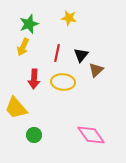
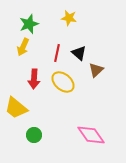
black triangle: moved 2 px left, 2 px up; rotated 28 degrees counterclockwise
yellow ellipse: rotated 35 degrees clockwise
yellow trapezoid: rotated 10 degrees counterclockwise
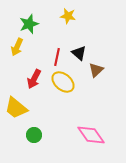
yellow star: moved 1 px left, 2 px up
yellow arrow: moved 6 px left
red line: moved 4 px down
red arrow: rotated 24 degrees clockwise
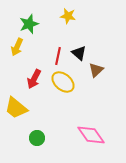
red line: moved 1 px right, 1 px up
green circle: moved 3 px right, 3 px down
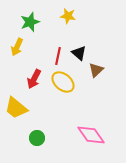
green star: moved 1 px right, 2 px up
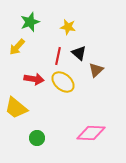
yellow star: moved 11 px down
yellow arrow: rotated 18 degrees clockwise
red arrow: rotated 108 degrees counterclockwise
pink diamond: moved 2 px up; rotated 52 degrees counterclockwise
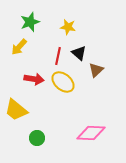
yellow arrow: moved 2 px right
yellow trapezoid: moved 2 px down
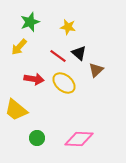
red line: rotated 66 degrees counterclockwise
yellow ellipse: moved 1 px right, 1 px down
pink diamond: moved 12 px left, 6 px down
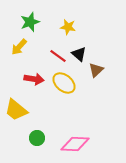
black triangle: moved 1 px down
pink diamond: moved 4 px left, 5 px down
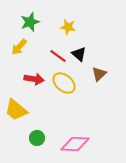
brown triangle: moved 3 px right, 4 px down
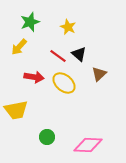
yellow star: rotated 14 degrees clockwise
red arrow: moved 2 px up
yellow trapezoid: rotated 50 degrees counterclockwise
green circle: moved 10 px right, 1 px up
pink diamond: moved 13 px right, 1 px down
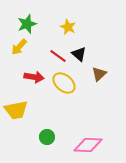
green star: moved 3 px left, 2 px down
